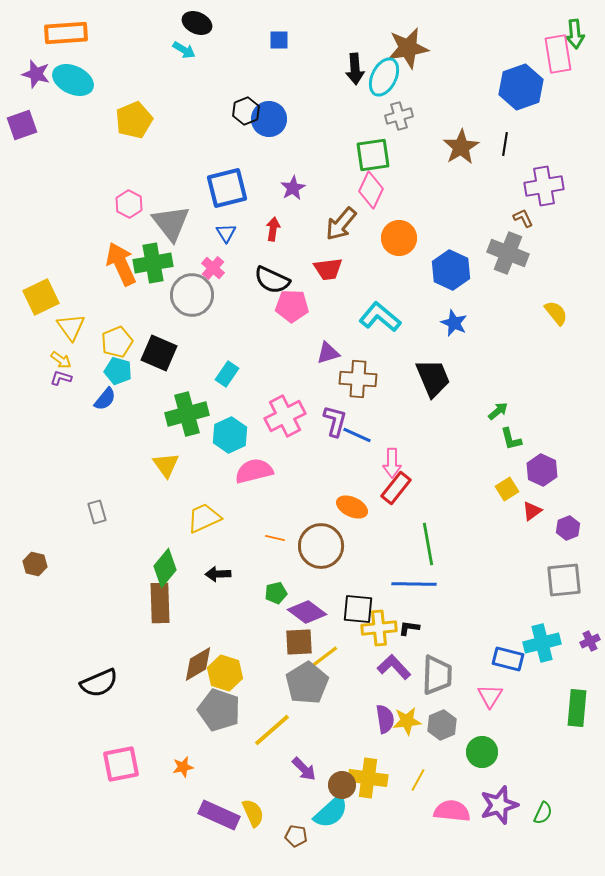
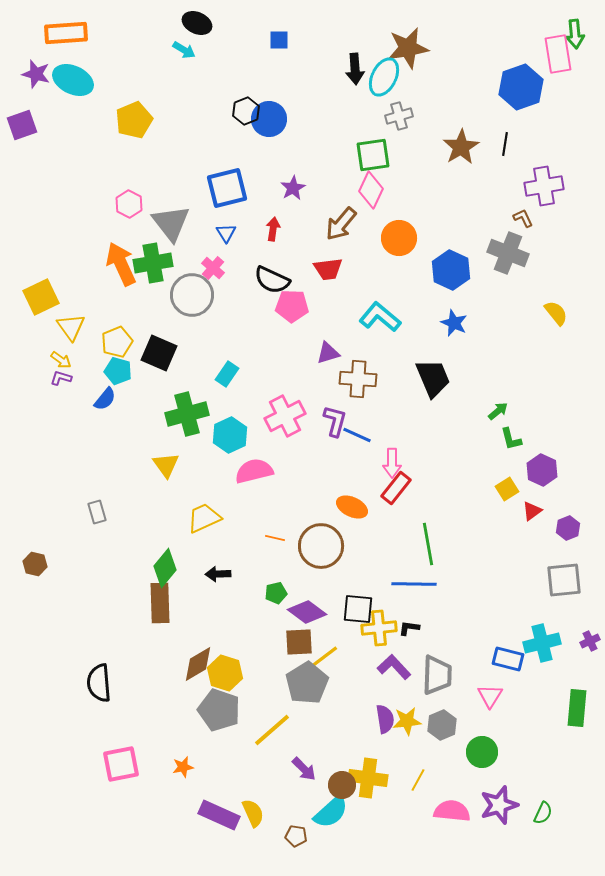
black semicircle at (99, 683): rotated 108 degrees clockwise
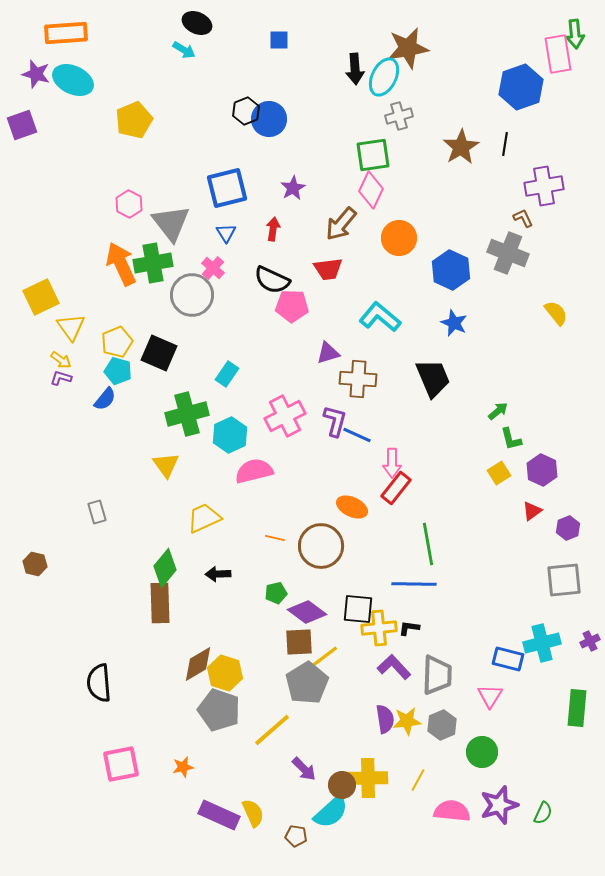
yellow square at (507, 489): moved 8 px left, 16 px up
yellow cross at (368, 778): rotated 9 degrees counterclockwise
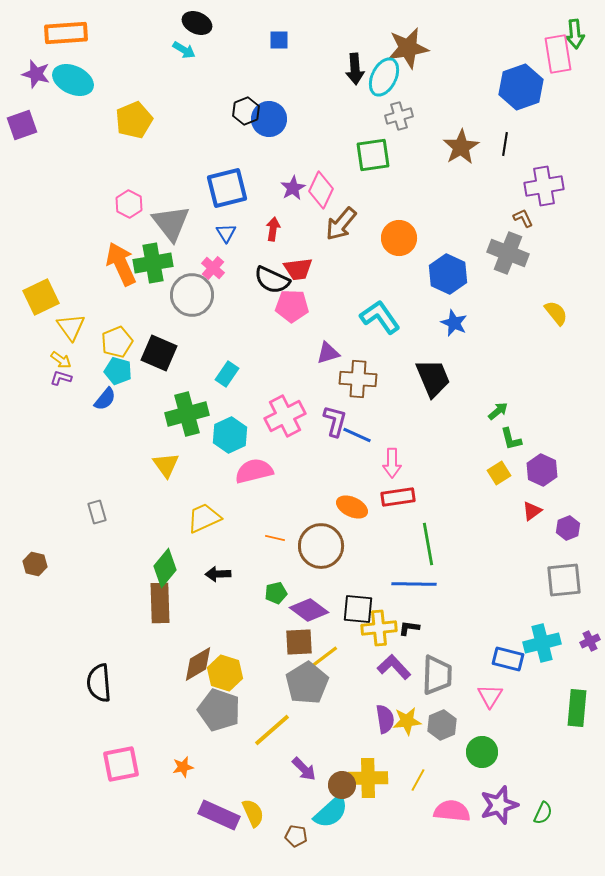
pink diamond at (371, 190): moved 50 px left
red trapezoid at (328, 269): moved 30 px left
blue hexagon at (451, 270): moved 3 px left, 4 px down
cyan L-shape at (380, 317): rotated 15 degrees clockwise
red rectangle at (396, 488): moved 2 px right, 9 px down; rotated 44 degrees clockwise
purple diamond at (307, 612): moved 2 px right, 2 px up
